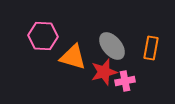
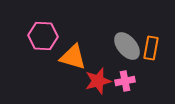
gray ellipse: moved 15 px right
red star: moved 6 px left, 9 px down
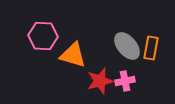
orange triangle: moved 2 px up
red star: moved 2 px right
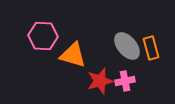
orange rectangle: rotated 25 degrees counterclockwise
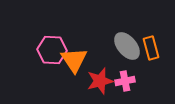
pink hexagon: moved 9 px right, 14 px down
orange triangle: moved 1 px right, 5 px down; rotated 40 degrees clockwise
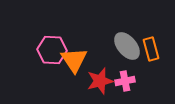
orange rectangle: moved 1 px down
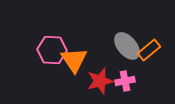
orange rectangle: moved 2 px left, 1 px down; rotated 65 degrees clockwise
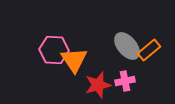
pink hexagon: moved 2 px right
red star: moved 2 px left, 4 px down
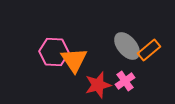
pink hexagon: moved 2 px down
pink cross: rotated 24 degrees counterclockwise
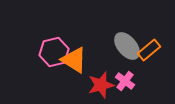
pink hexagon: rotated 16 degrees counterclockwise
orange triangle: rotated 24 degrees counterclockwise
pink cross: rotated 18 degrees counterclockwise
red star: moved 3 px right
